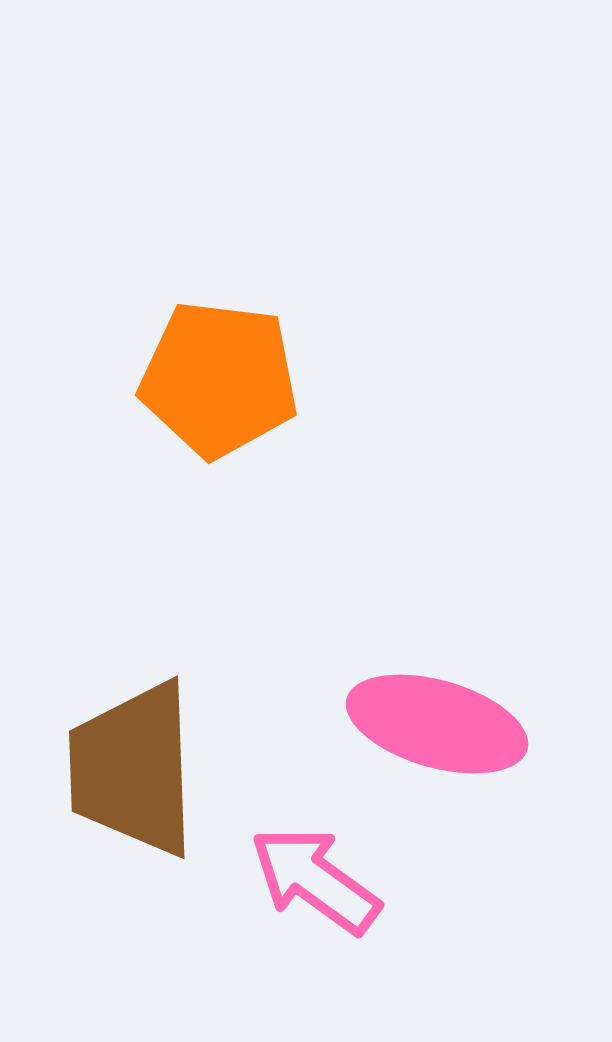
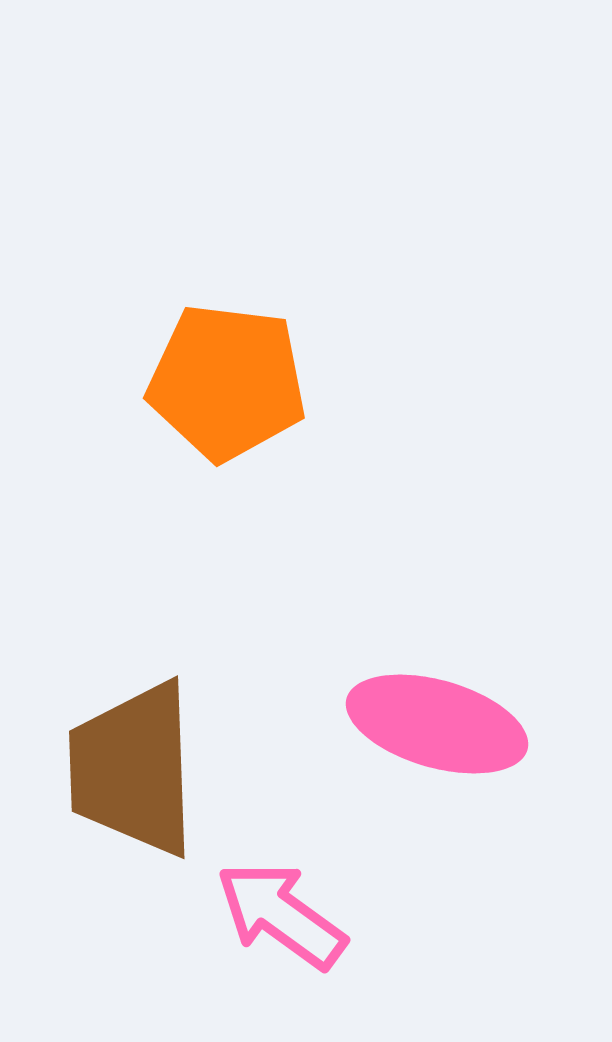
orange pentagon: moved 8 px right, 3 px down
pink arrow: moved 34 px left, 35 px down
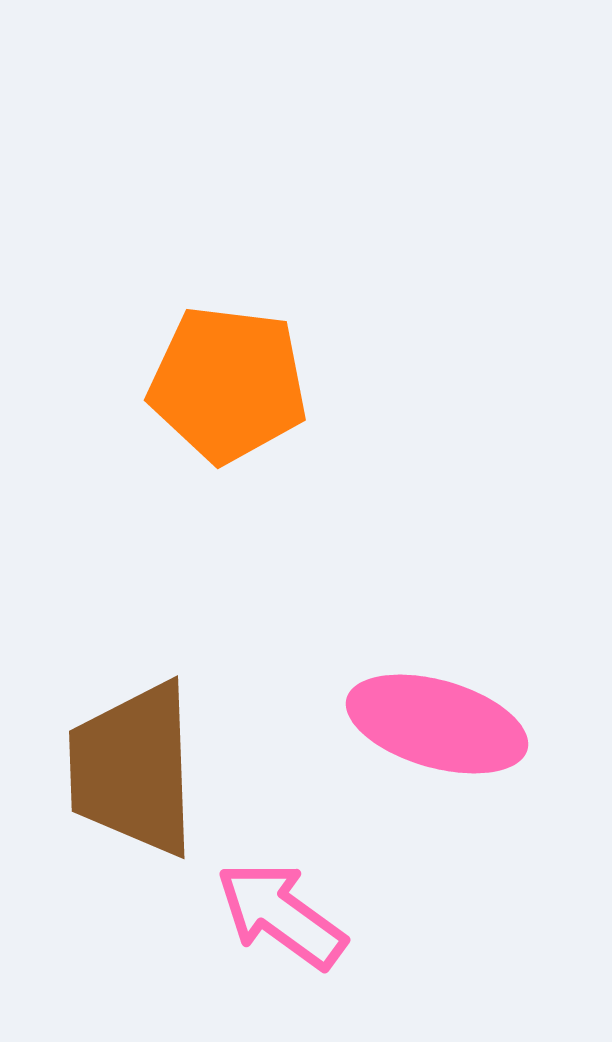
orange pentagon: moved 1 px right, 2 px down
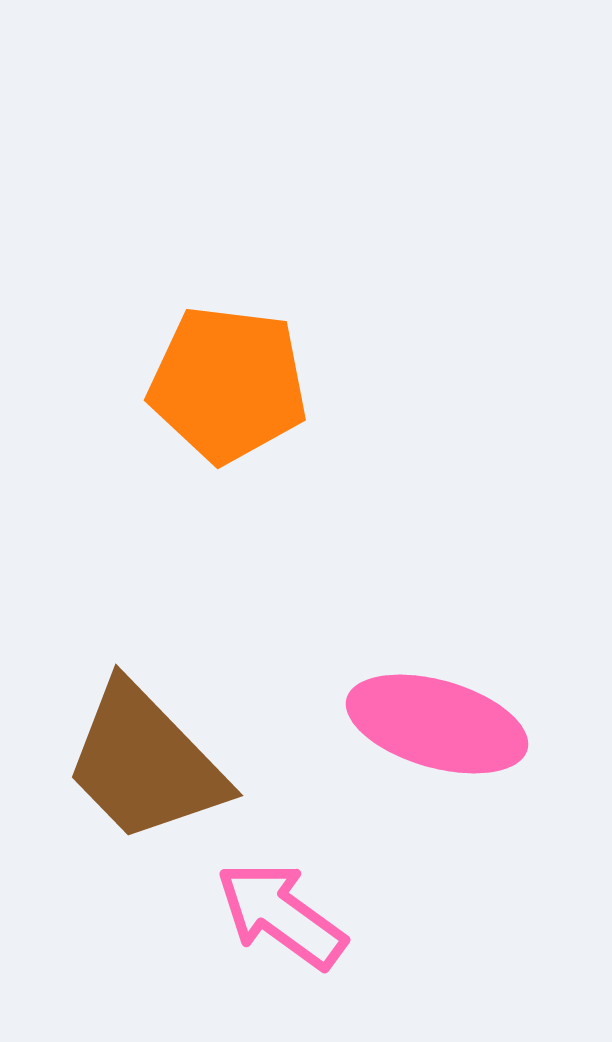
brown trapezoid: moved 12 px right, 6 px up; rotated 42 degrees counterclockwise
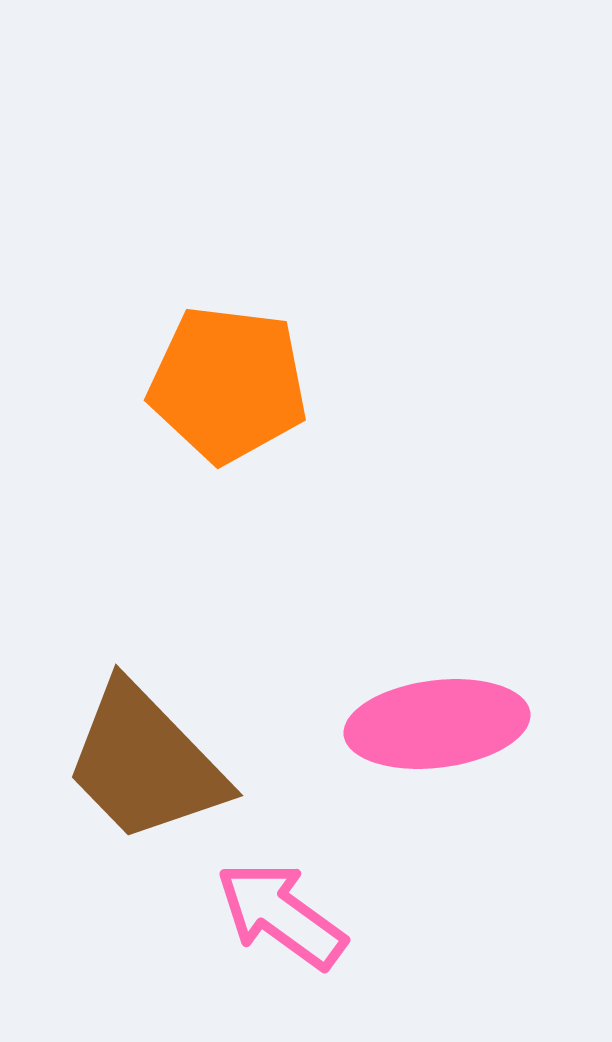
pink ellipse: rotated 23 degrees counterclockwise
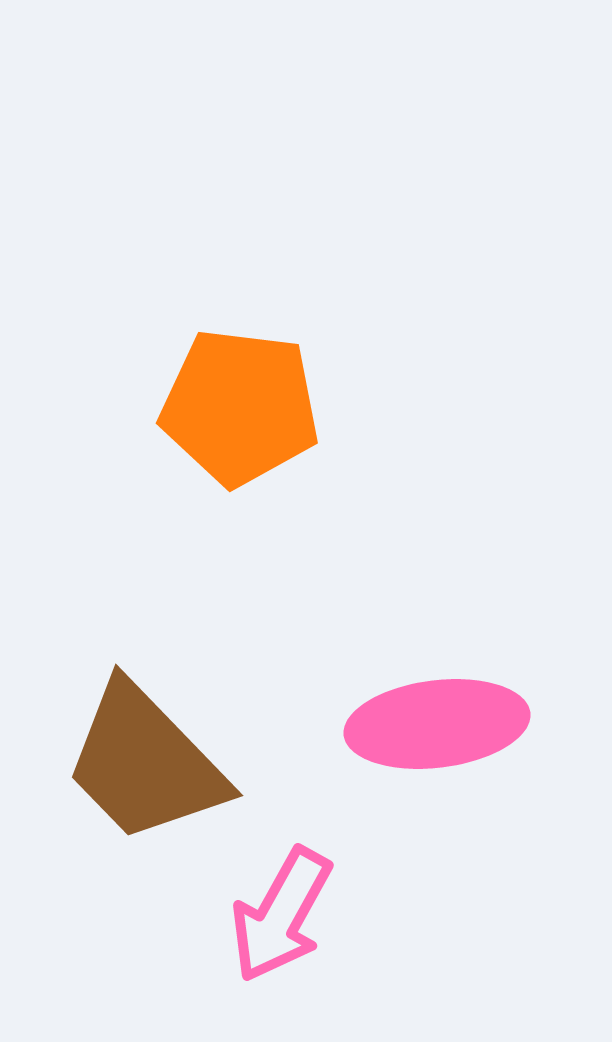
orange pentagon: moved 12 px right, 23 px down
pink arrow: rotated 97 degrees counterclockwise
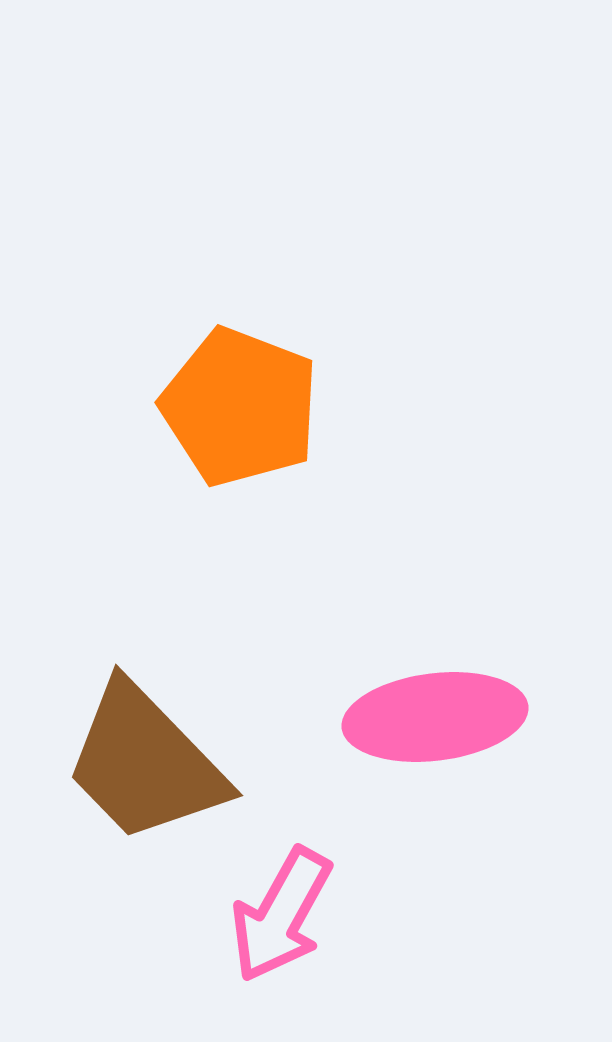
orange pentagon: rotated 14 degrees clockwise
pink ellipse: moved 2 px left, 7 px up
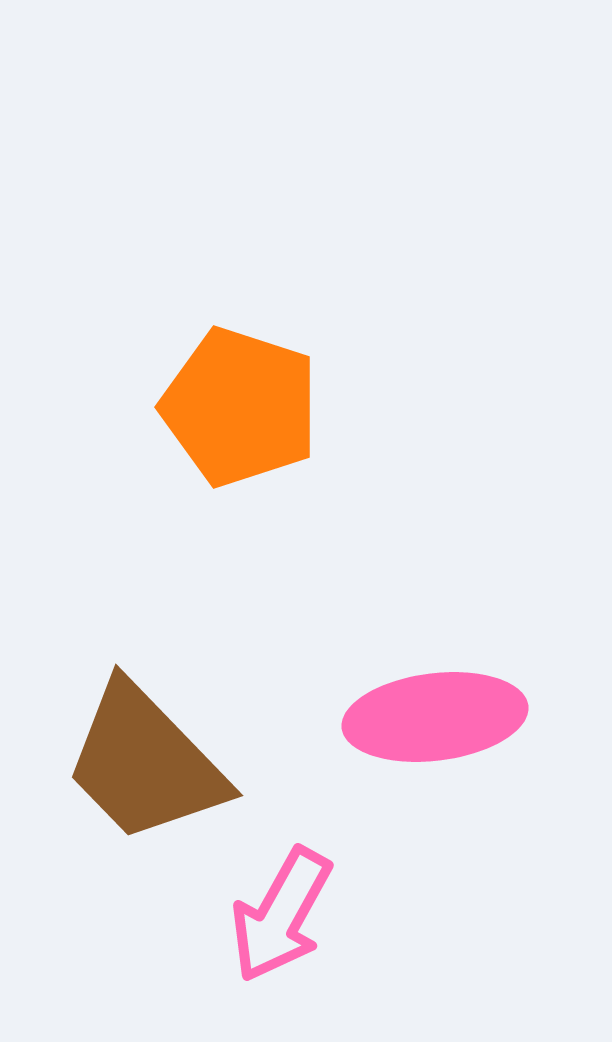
orange pentagon: rotated 3 degrees counterclockwise
